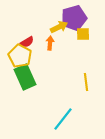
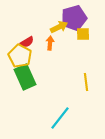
cyan line: moved 3 px left, 1 px up
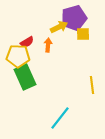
orange arrow: moved 2 px left, 2 px down
yellow pentagon: moved 2 px left; rotated 25 degrees counterclockwise
yellow line: moved 6 px right, 3 px down
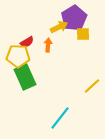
purple pentagon: rotated 15 degrees counterclockwise
yellow line: moved 1 px down; rotated 54 degrees clockwise
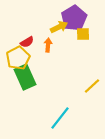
yellow pentagon: moved 2 px down; rotated 30 degrees counterclockwise
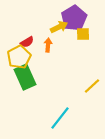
yellow pentagon: moved 1 px right, 1 px up
